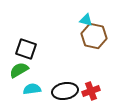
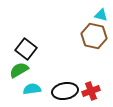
cyan triangle: moved 15 px right, 5 px up
black square: rotated 20 degrees clockwise
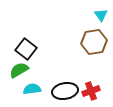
cyan triangle: rotated 40 degrees clockwise
brown hexagon: moved 6 px down; rotated 20 degrees counterclockwise
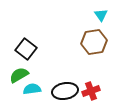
green semicircle: moved 5 px down
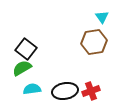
cyan triangle: moved 1 px right, 2 px down
green semicircle: moved 3 px right, 7 px up
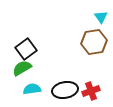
cyan triangle: moved 1 px left
black square: rotated 15 degrees clockwise
black ellipse: moved 1 px up
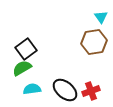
black ellipse: rotated 50 degrees clockwise
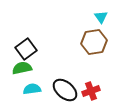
green semicircle: rotated 18 degrees clockwise
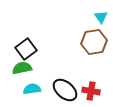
red cross: rotated 30 degrees clockwise
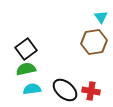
green semicircle: moved 4 px right, 1 px down
